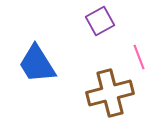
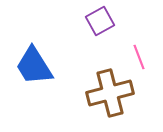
blue trapezoid: moved 3 px left, 2 px down
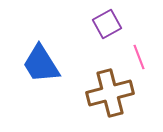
purple square: moved 7 px right, 3 px down
blue trapezoid: moved 7 px right, 2 px up
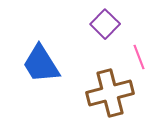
purple square: moved 2 px left; rotated 16 degrees counterclockwise
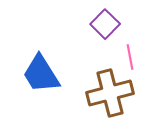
pink line: moved 9 px left; rotated 10 degrees clockwise
blue trapezoid: moved 10 px down
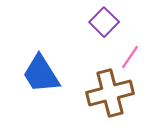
purple square: moved 1 px left, 2 px up
pink line: rotated 45 degrees clockwise
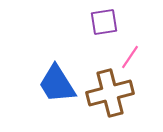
purple square: rotated 36 degrees clockwise
blue trapezoid: moved 16 px right, 10 px down
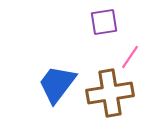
blue trapezoid: rotated 69 degrees clockwise
brown cross: rotated 6 degrees clockwise
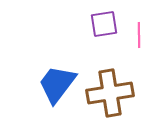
purple square: moved 2 px down
pink line: moved 9 px right, 22 px up; rotated 35 degrees counterclockwise
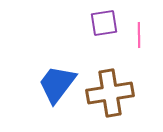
purple square: moved 1 px up
